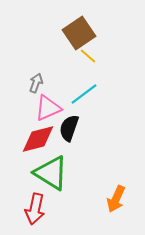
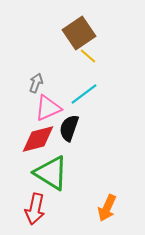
orange arrow: moved 9 px left, 9 px down
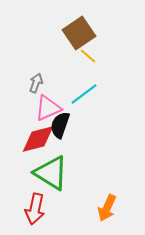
black semicircle: moved 9 px left, 3 px up
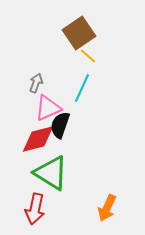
cyan line: moved 2 px left, 6 px up; rotated 28 degrees counterclockwise
